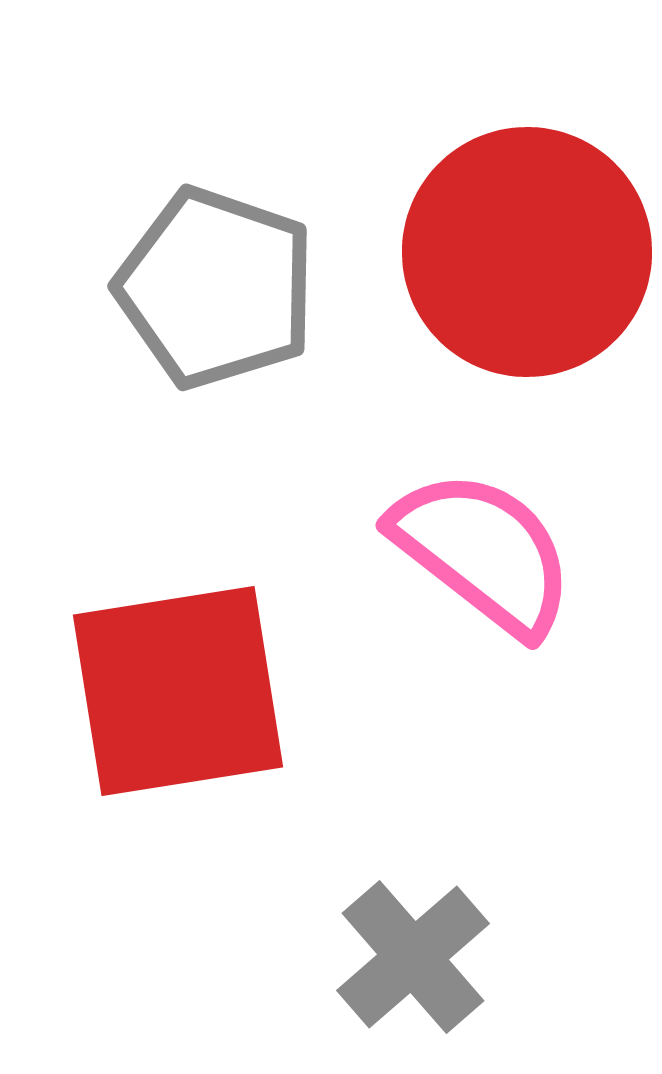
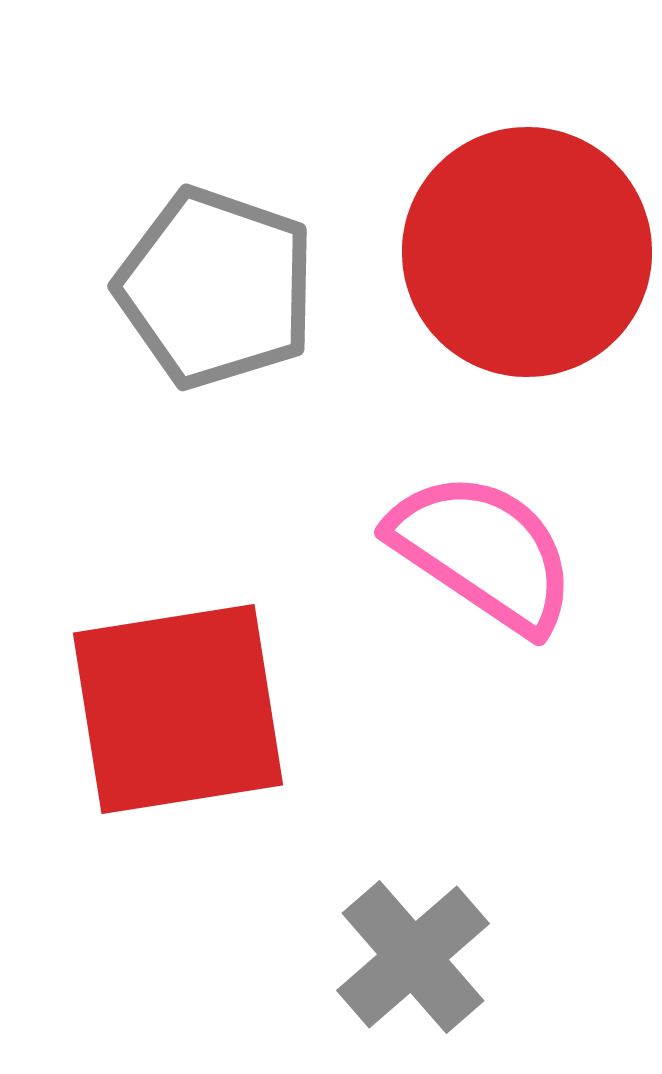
pink semicircle: rotated 4 degrees counterclockwise
red square: moved 18 px down
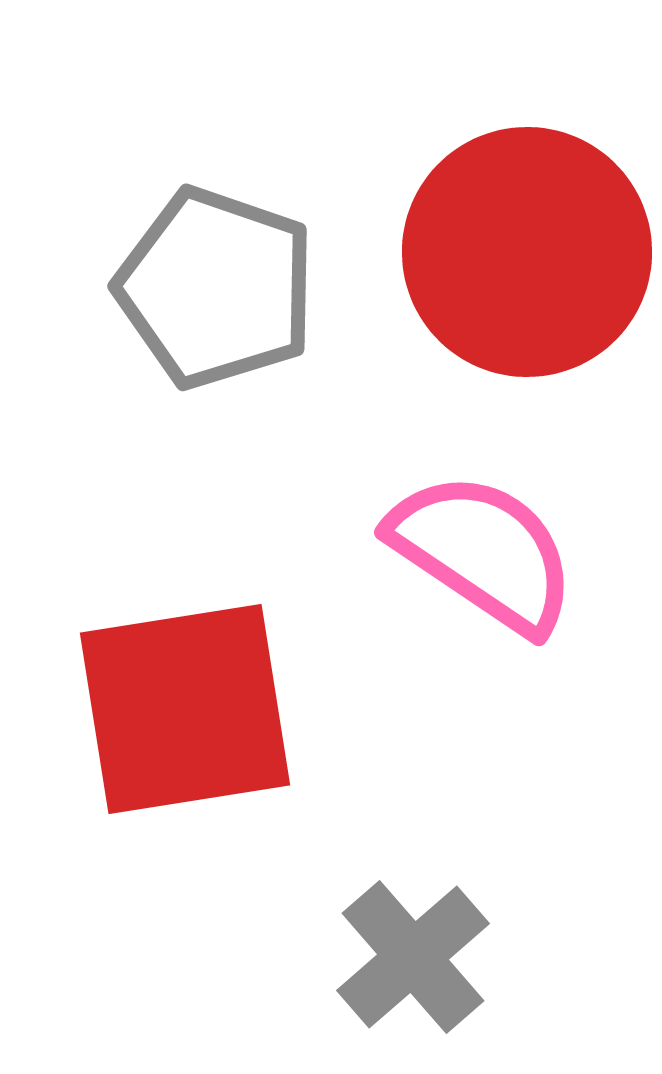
red square: moved 7 px right
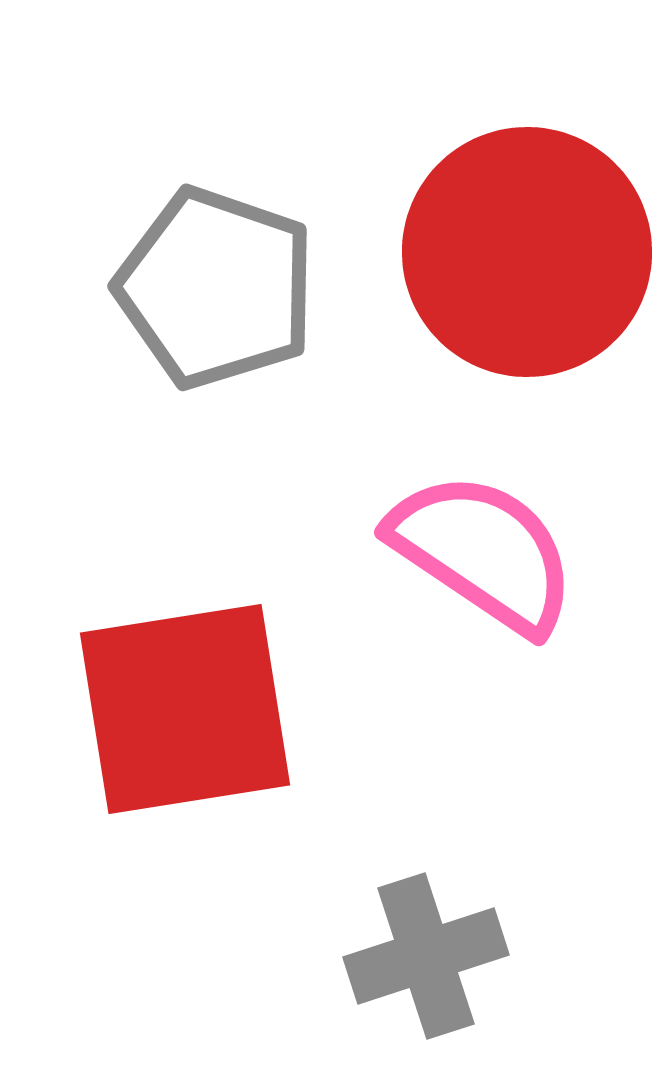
gray cross: moved 13 px right, 1 px up; rotated 23 degrees clockwise
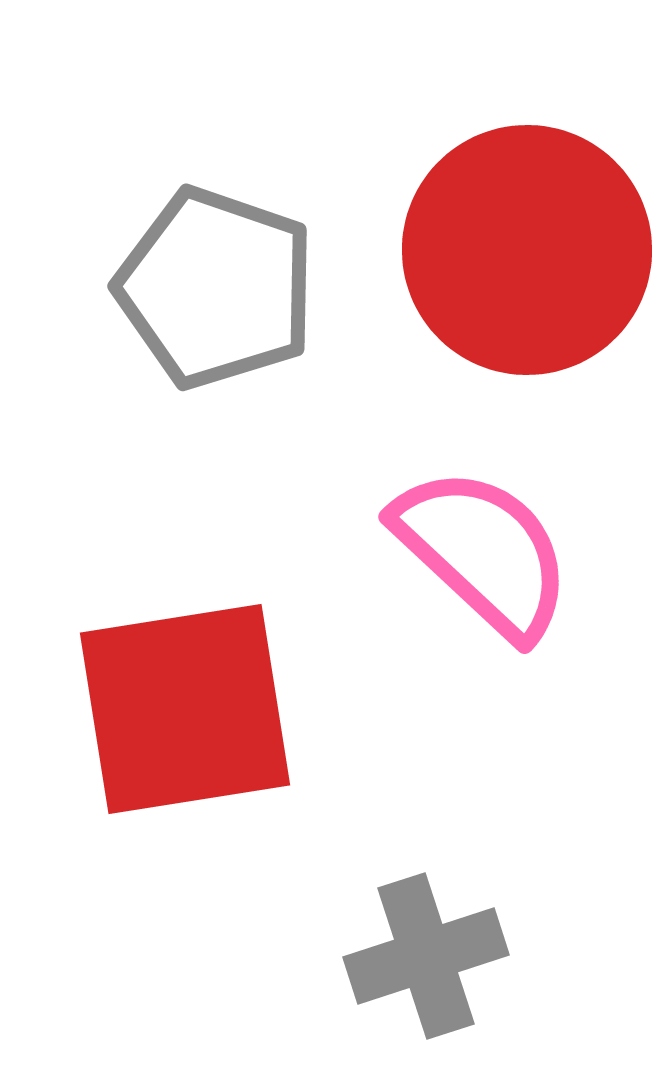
red circle: moved 2 px up
pink semicircle: rotated 9 degrees clockwise
